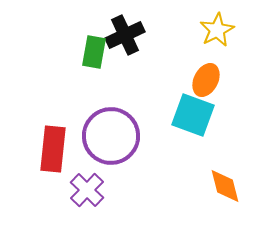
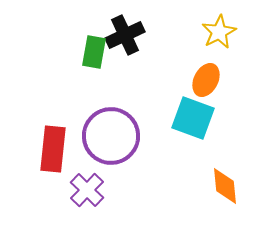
yellow star: moved 2 px right, 2 px down
cyan square: moved 3 px down
orange diamond: rotated 9 degrees clockwise
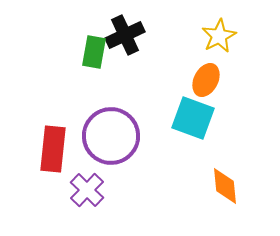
yellow star: moved 4 px down
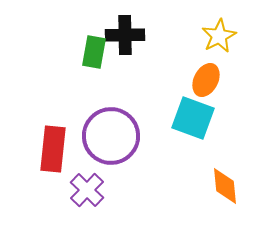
black cross: rotated 24 degrees clockwise
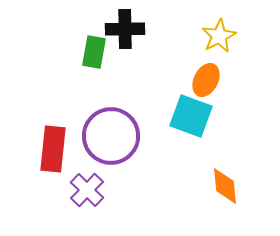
black cross: moved 6 px up
cyan square: moved 2 px left, 2 px up
